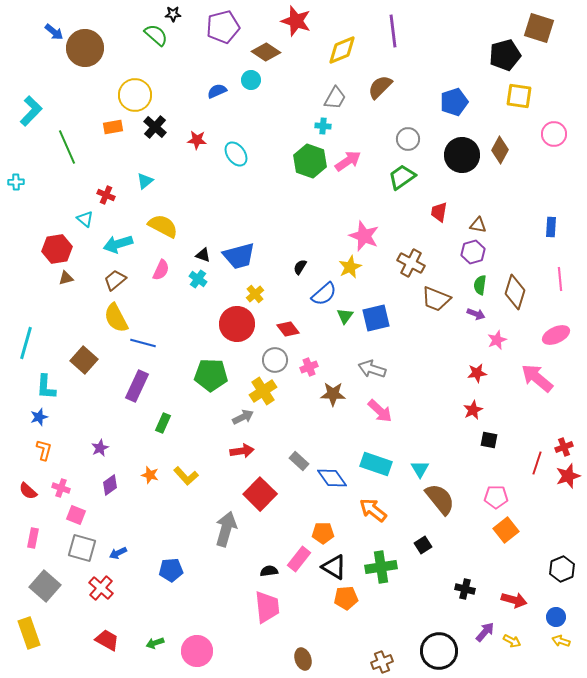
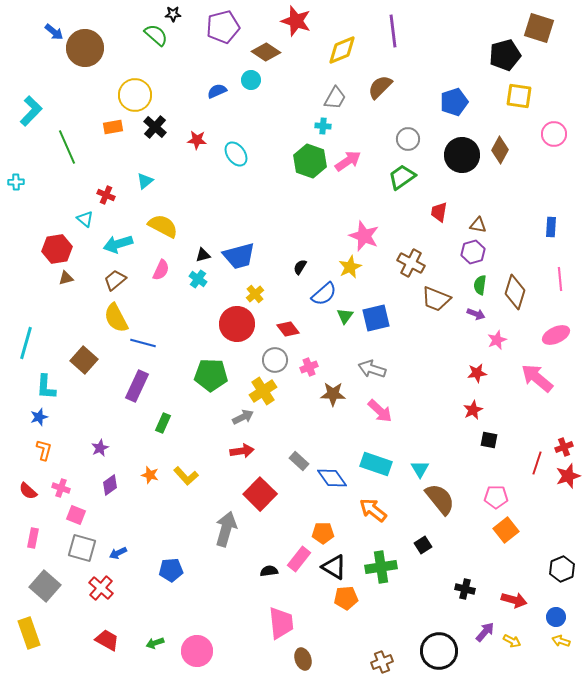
black triangle at (203, 255): rotated 35 degrees counterclockwise
pink trapezoid at (267, 607): moved 14 px right, 16 px down
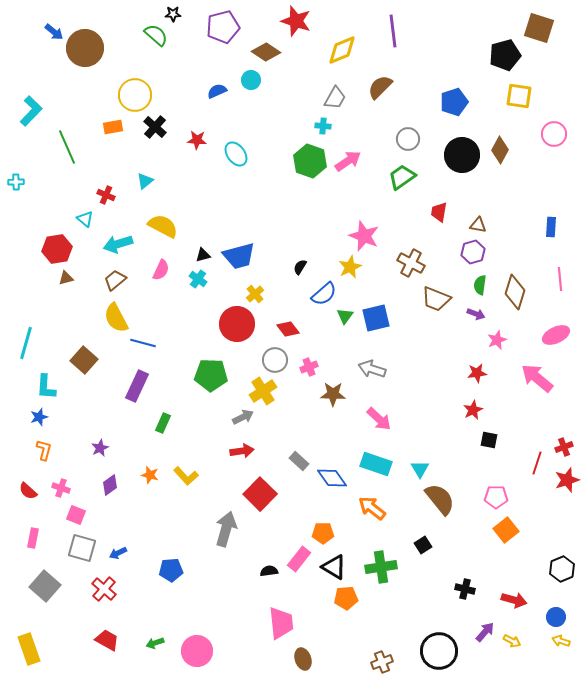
pink arrow at (380, 411): moved 1 px left, 8 px down
red star at (568, 476): moved 1 px left, 4 px down
orange arrow at (373, 510): moved 1 px left, 2 px up
red cross at (101, 588): moved 3 px right, 1 px down
yellow rectangle at (29, 633): moved 16 px down
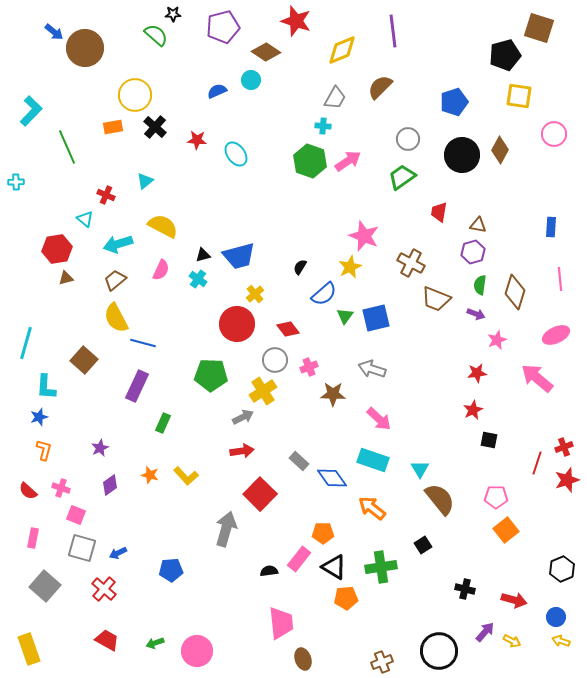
cyan rectangle at (376, 464): moved 3 px left, 4 px up
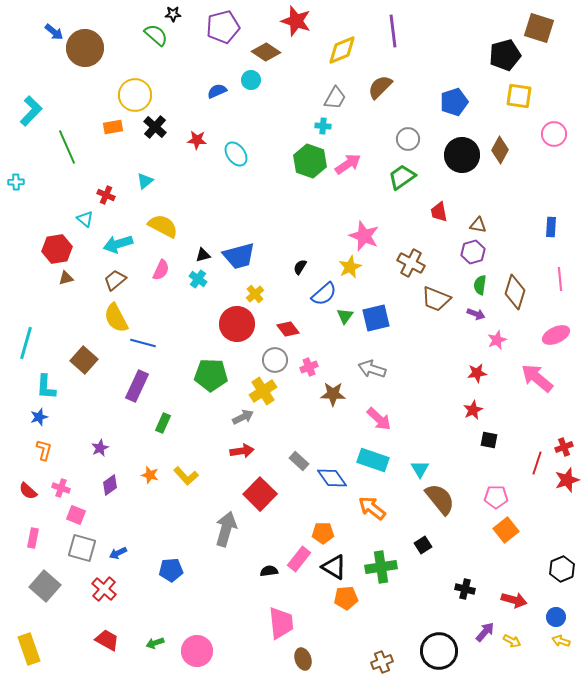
pink arrow at (348, 161): moved 3 px down
red trapezoid at (439, 212): rotated 20 degrees counterclockwise
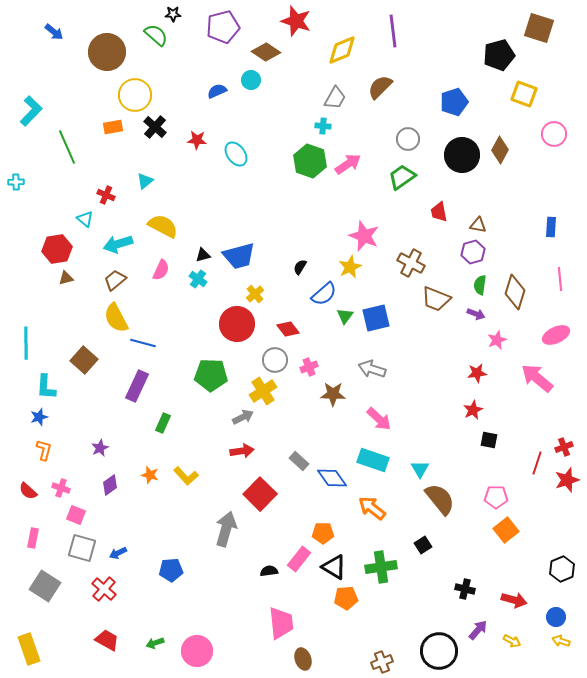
brown circle at (85, 48): moved 22 px right, 4 px down
black pentagon at (505, 55): moved 6 px left
yellow square at (519, 96): moved 5 px right, 2 px up; rotated 12 degrees clockwise
cyan line at (26, 343): rotated 16 degrees counterclockwise
gray square at (45, 586): rotated 8 degrees counterclockwise
purple arrow at (485, 632): moved 7 px left, 2 px up
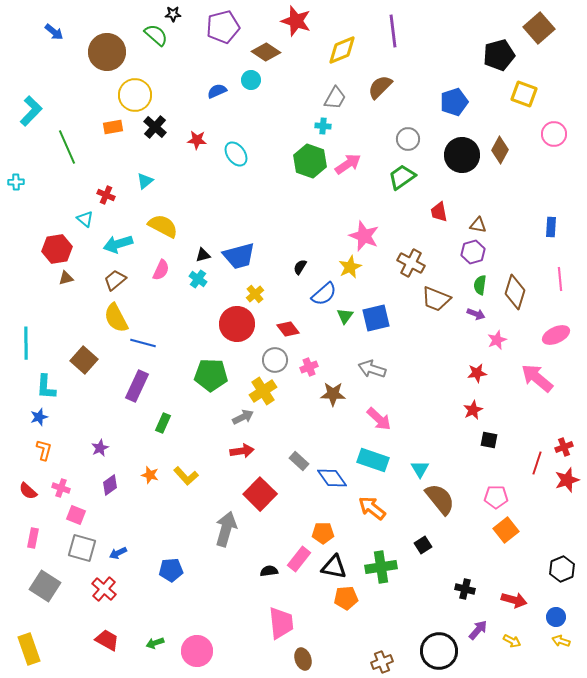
brown square at (539, 28): rotated 32 degrees clockwise
black triangle at (334, 567): rotated 20 degrees counterclockwise
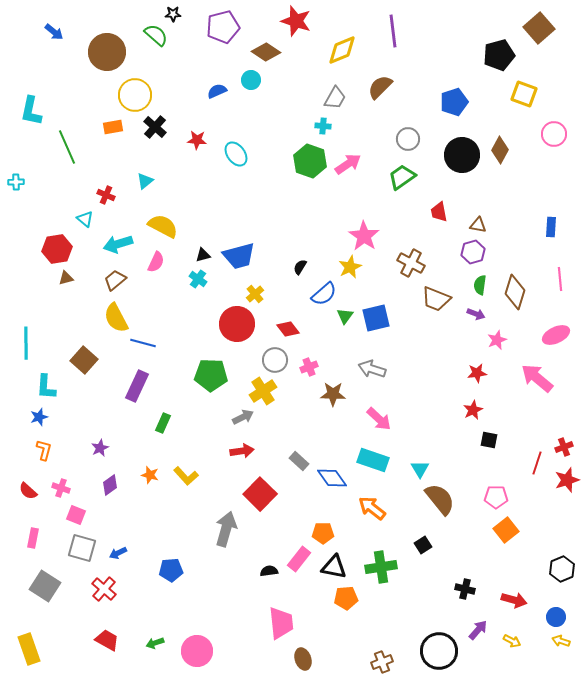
cyan L-shape at (31, 111): rotated 148 degrees clockwise
pink star at (364, 236): rotated 12 degrees clockwise
pink semicircle at (161, 270): moved 5 px left, 8 px up
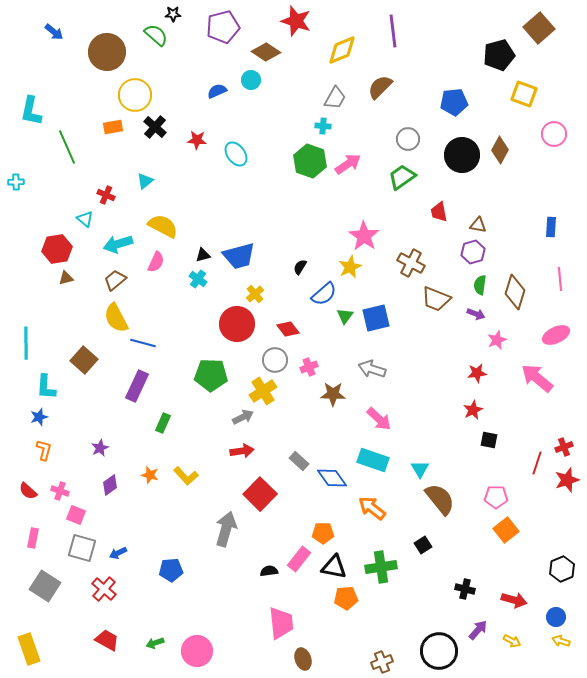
blue pentagon at (454, 102): rotated 12 degrees clockwise
pink cross at (61, 488): moved 1 px left, 3 px down
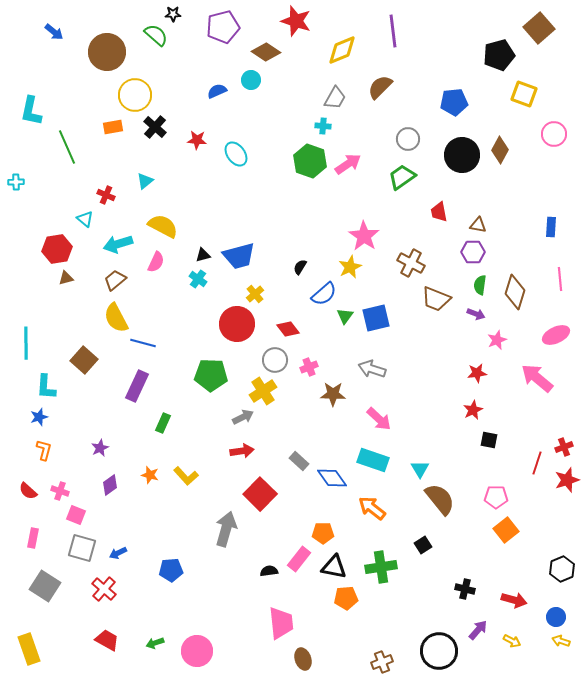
purple hexagon at (473, 252): rotated 15 degrees clockwise
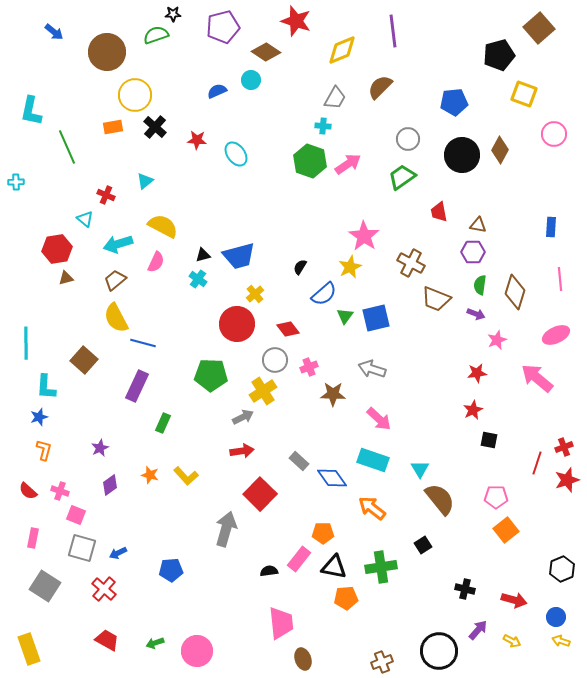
green semicircle at (156, 35): rotated 60 degrees counterclockwise
